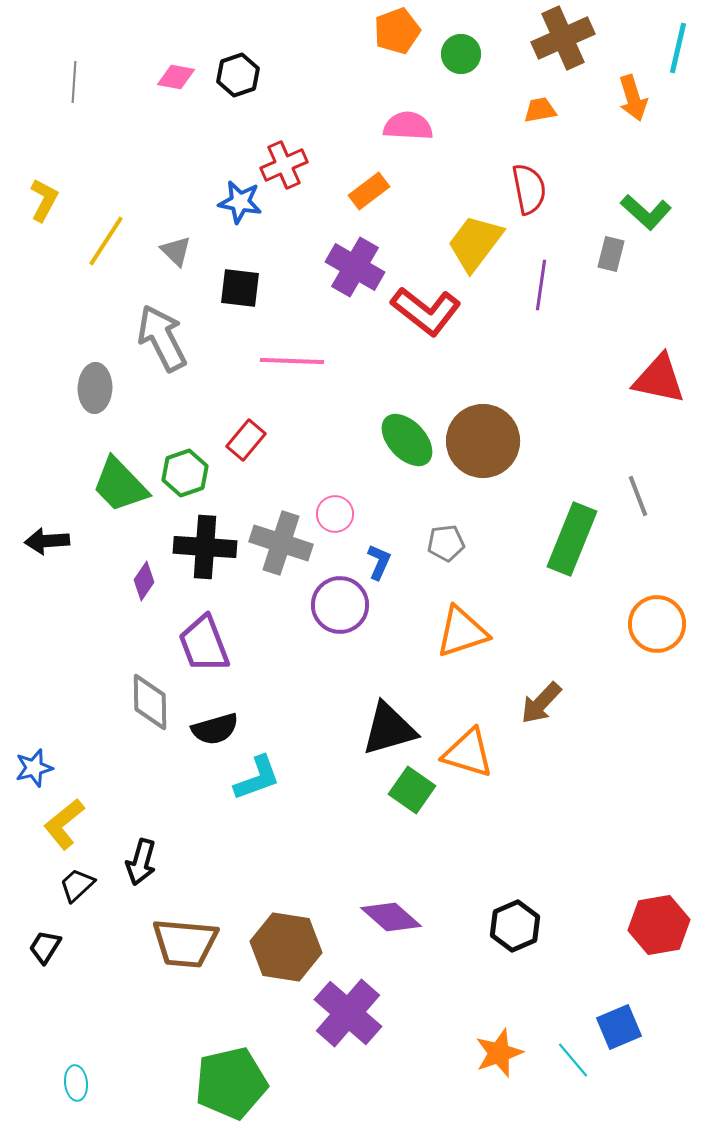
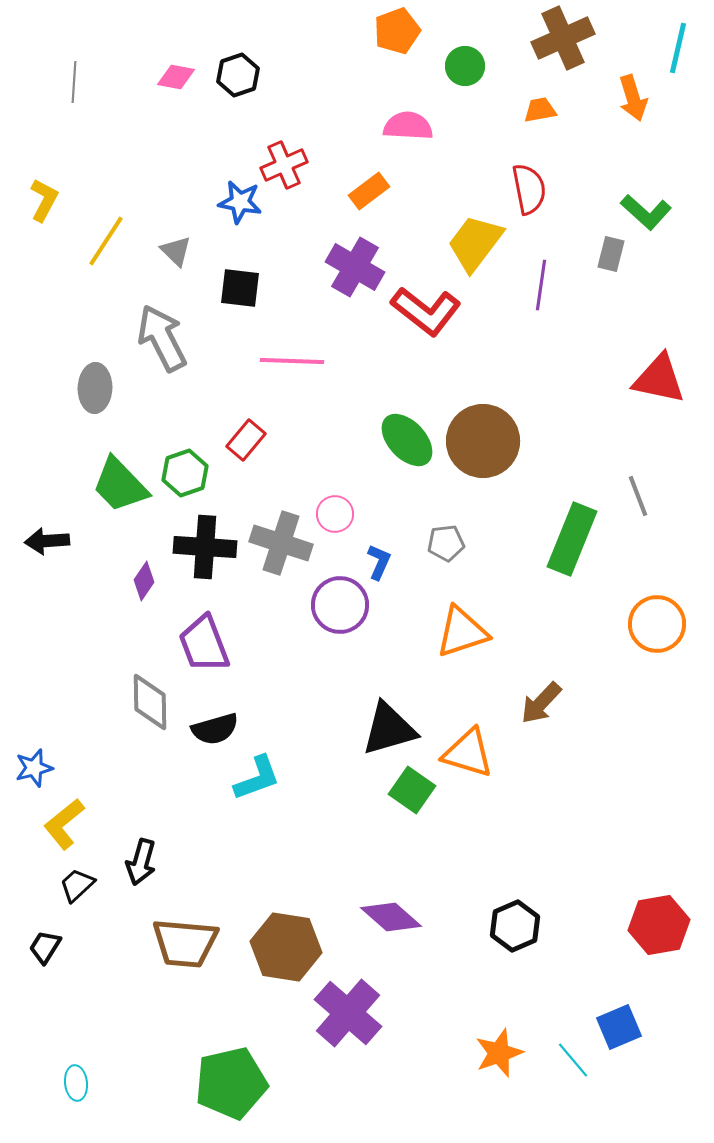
green circle at (461, 54): moved 4 px right, 12 px down
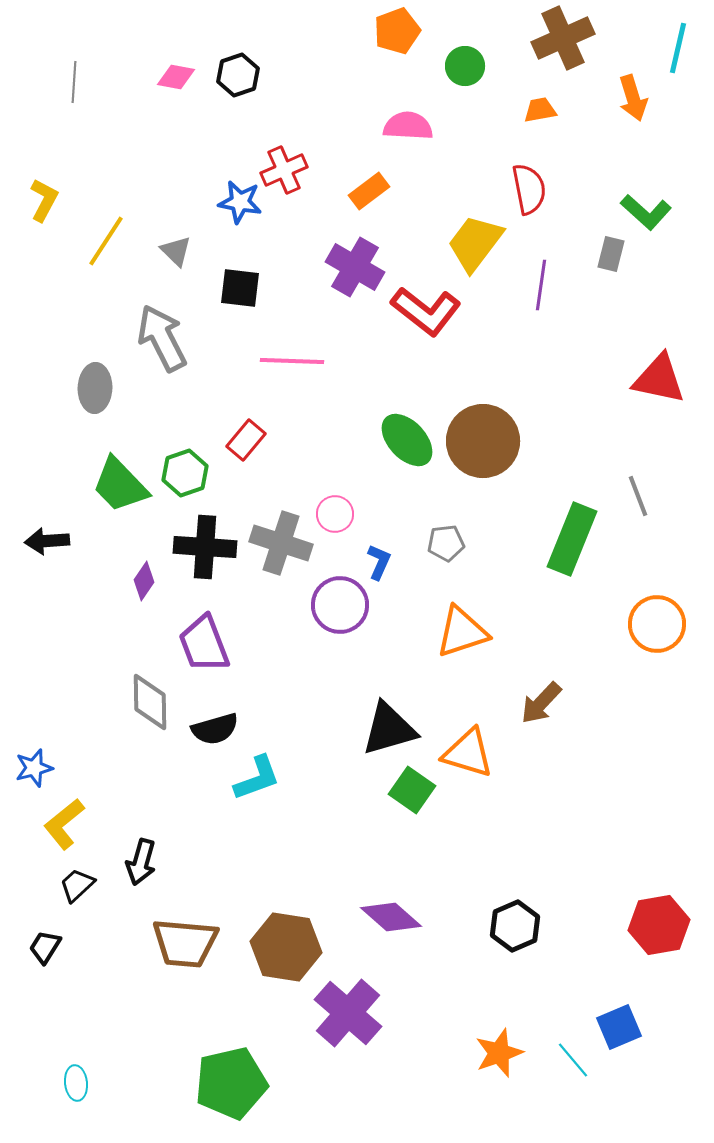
red cross at (284, 165): moved 5 px down
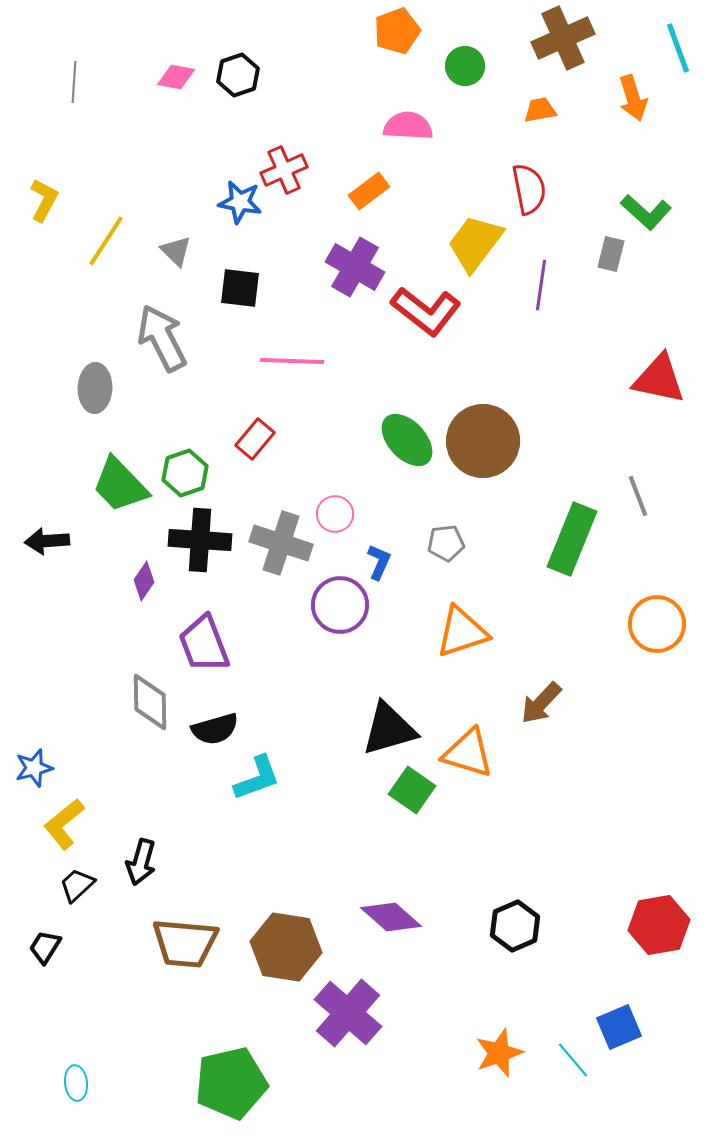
cyan line at (678, 48): rotated 33 degrees counterclockwise
red rectangle at (246, 440): moved 9 px right, 1 px up
black cross at (205, 547): moved 5 px left, 7 px up
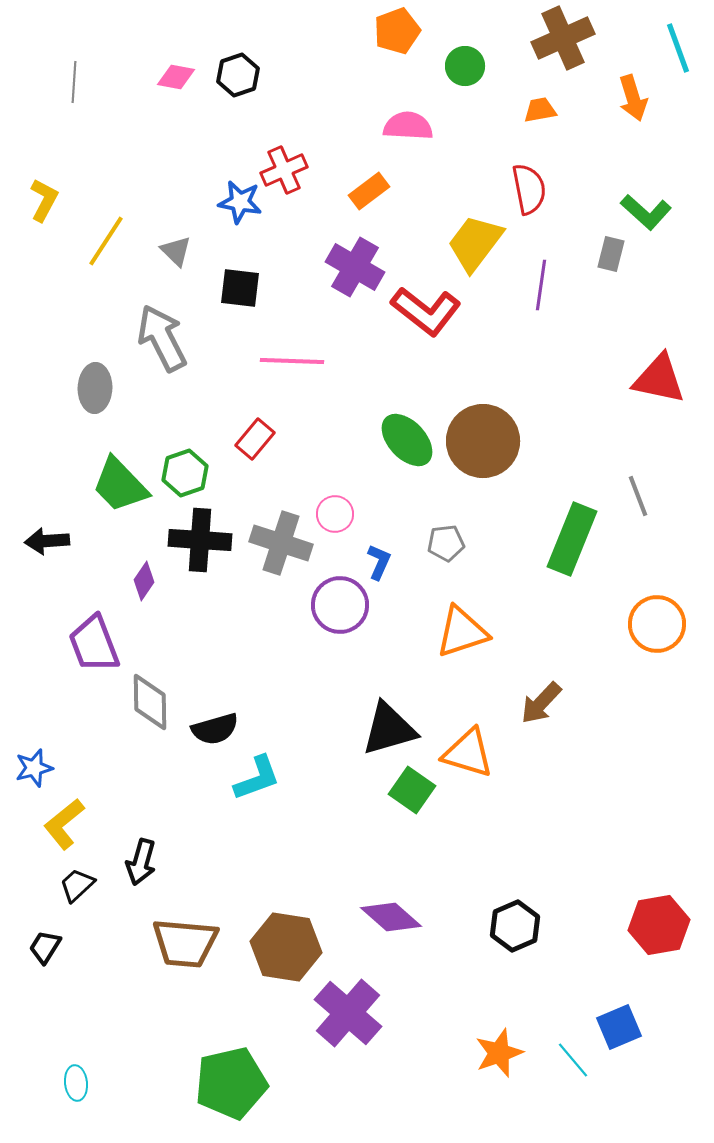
purple trapezoid at (204, 644): moved 110 px left
